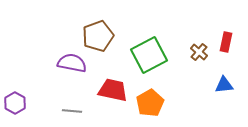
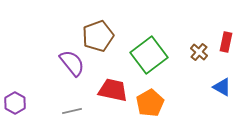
green square: rotated 9 degrees counterclockwise
purple semicircle: rotated 40 degrees clockwise
blue triangle: moved 2 px left, 2 px down; rotated 36 degrees clockwise
gray line: rotated 18 degrees counterclockwise
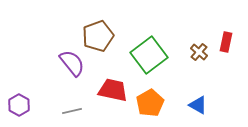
blue triangle: moved 24 px left, 18 px down
purple hexagon: moved 4 px right, 2 px down
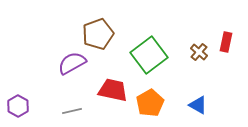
brown pentagon: moved 2 px up
purple semicircle: rotated 80 degrees counterclockwise
purple hexagon: moved 1 px left, 1 px down
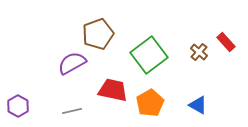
red rectangle: rotated 54 degrees counterclockwise
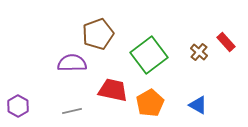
purple semicircle: rotated 28 degrees clockwise
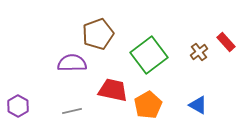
brown cross: rotated 12 degrees clockwise
orange pentagon: moved 2 px left, 2 px down
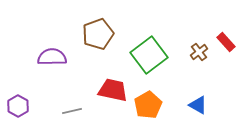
purple semicircle: moved 20 px left, 6 px up
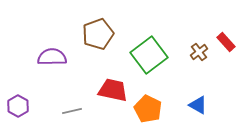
orange pentagon: moved 4 px down; rotated 16 degrees counterclockwise
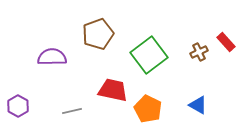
brown cross: rotated 12 degrees clockwise
